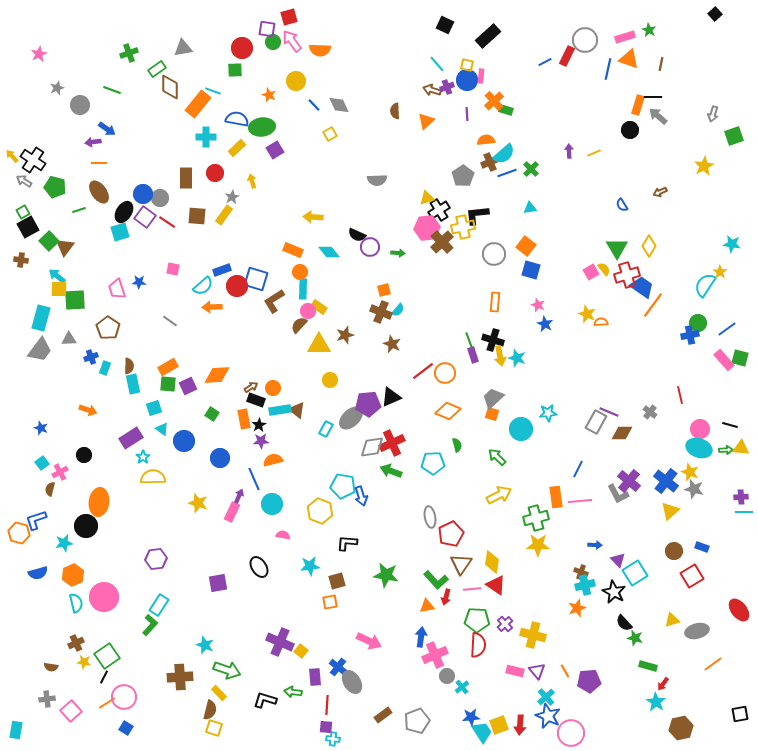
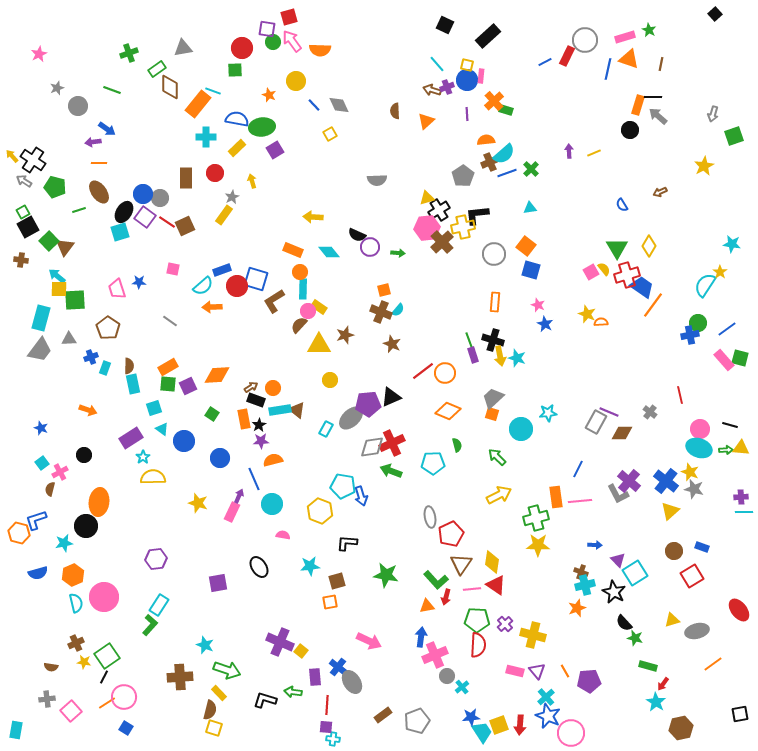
gray circle at (80, 105): moved 2 px left, 1 px down
brown square at (197, 216): moved 12 px left, 10 px down; rotated 30 degrees counterclockwise
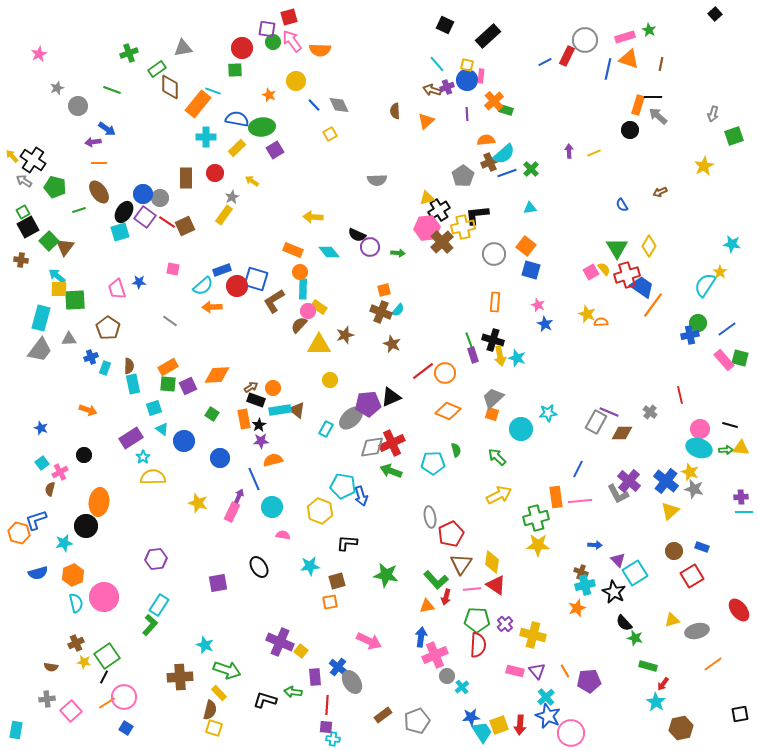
yellow arrow at (252, 181): rotated 40 degrees counterclockwise
green semicircle at (457, 445): moved 1 px left, 5 px down
cyan circle at (272, 504): moved 3 px down
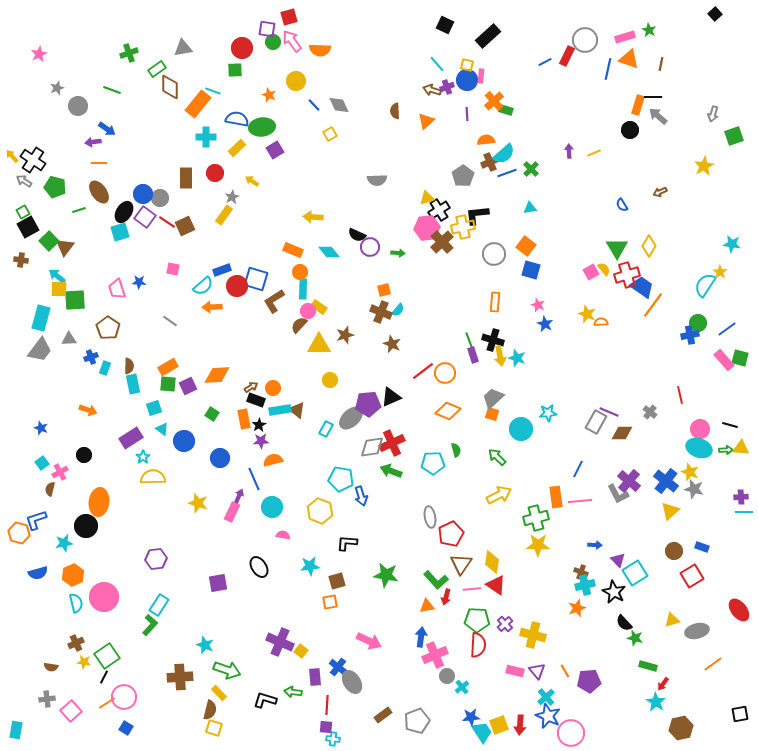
cyan pentagon at (343, 486): moved 2 px left, 7 px up
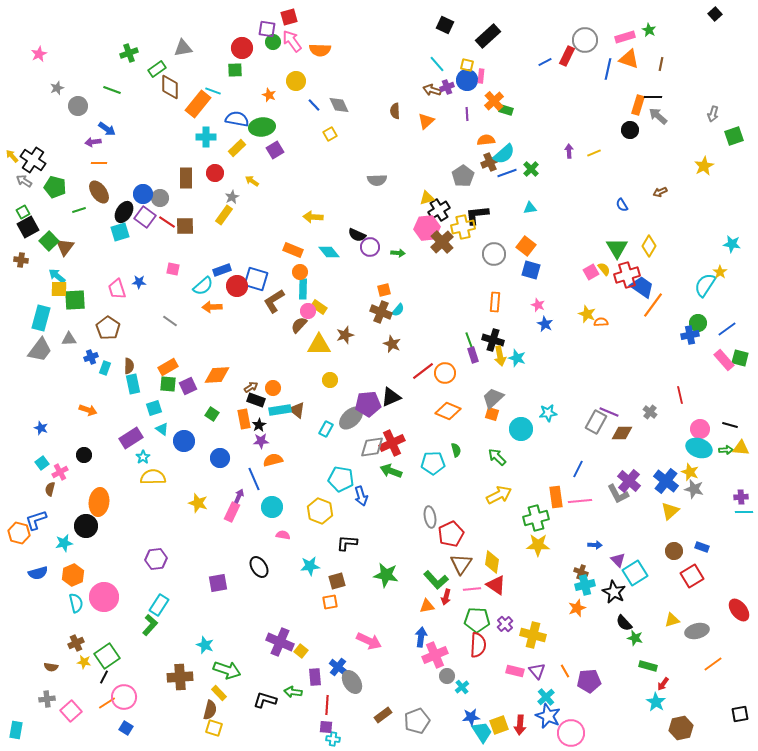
brown square at (185, 226): rotated 24 degrees clockwise
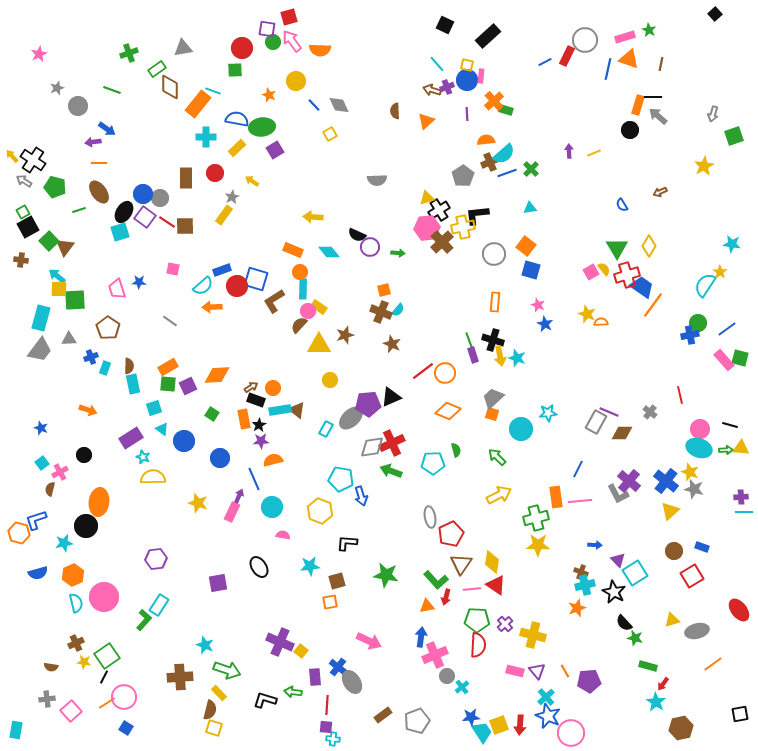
cyan star at (143, 457): rotated 16 degrees counterclockwise
green L-shape at (150, 625): moved 6 px left, 5 px up
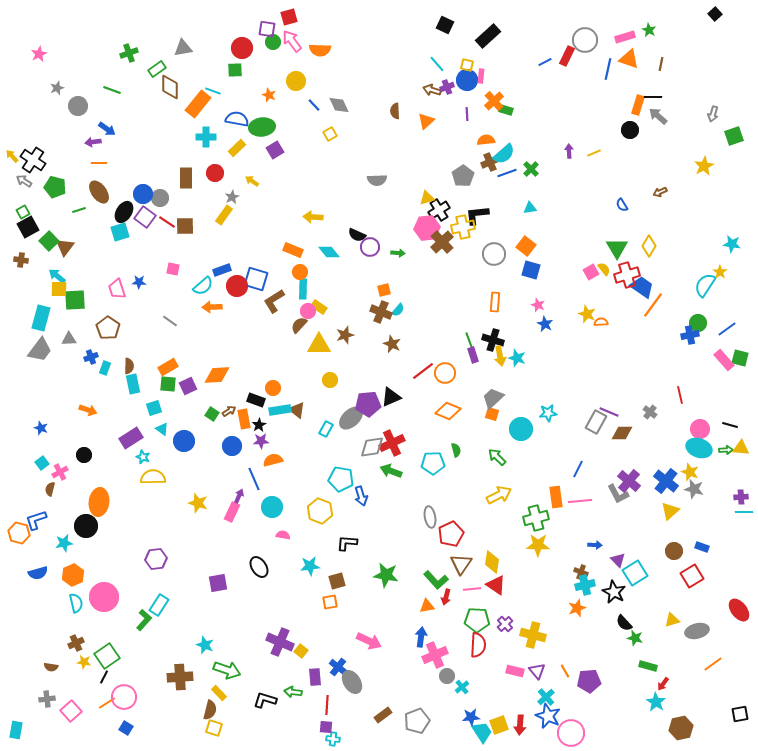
brown arrow at (251, 387): moved 22 px left, 24 px down
blue circle at (220, 458): moved 12 px right, 12 px up
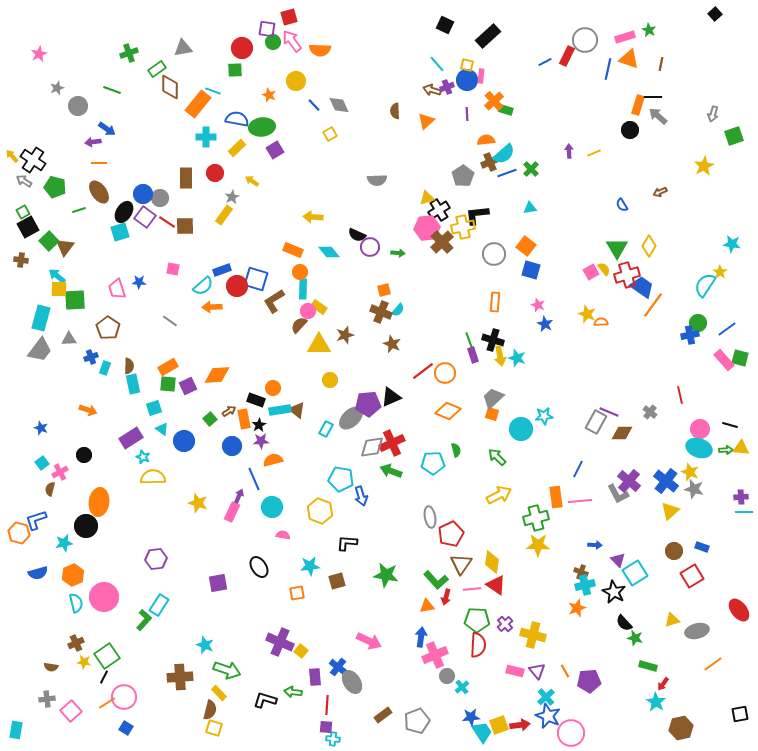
cyan star at (548, 413): moved 4 px left, 3 px down
green square at (212, 414): moved 2 px left, 5 px down; rotated 16 degrees clockwise
orange square at (330, 602): moved 33 px left, 9 px up
red arrow at (520, 725): rotated 102 degrees counterclockwise
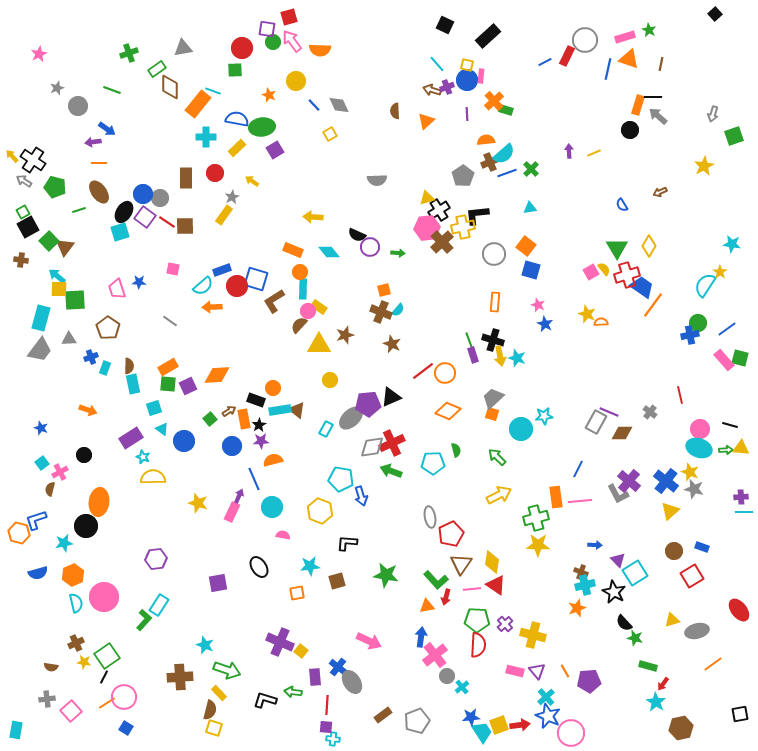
pink cross at (435, 655): rotated 15 degrees counterclockwise
